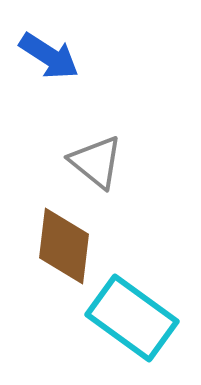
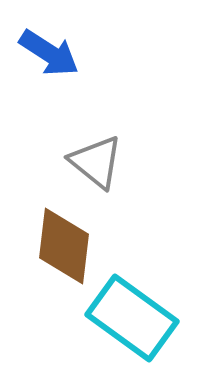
blue arrow: moved 3 px up
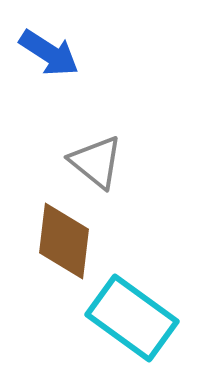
brown diamond: moved 5 px up
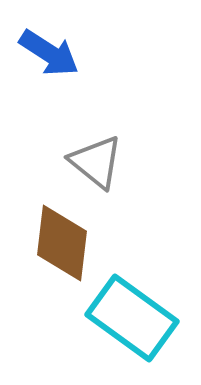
brown diamond: moved 2 px left, 2 px down
